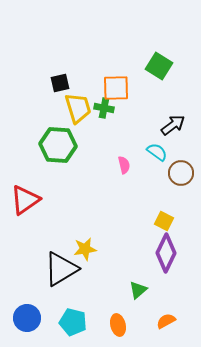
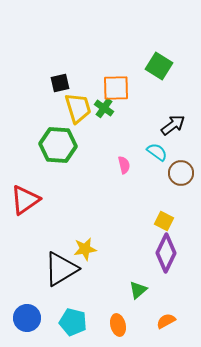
green cross: rotated 24 degrees clockwise
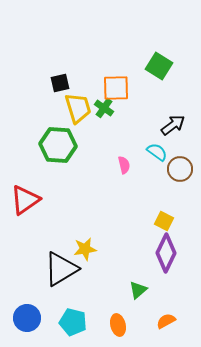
brown circle: moved 1 px left, 4 px up
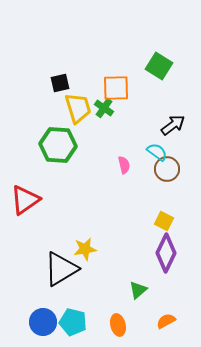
brown circle: moved 13 px left
blue circle: moved 16 px right, 4 px down
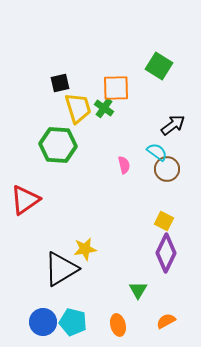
green triangle: rotated 18 degrees counterclockwise
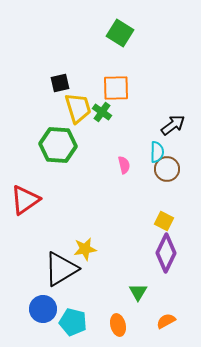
green square: moved 39 px left, 33 px up
green cross: moved 2 px left, 4 px down
cyan semicircle: rotated 55 degrees clockwise
green triangle: moved 2 px down
blue circle: moved 13 px up
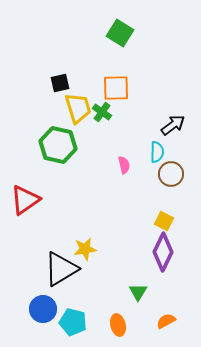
green hexagon: rotated 9 degrees clockwise
brown circle: moved 4 px right, 5 px down
purple diamond: moved 3 px left, 1 px up
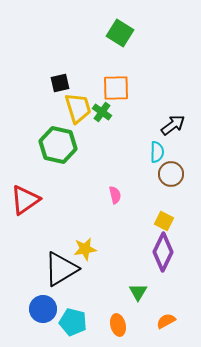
pink semicircle: moved 9 px left, 30 px down
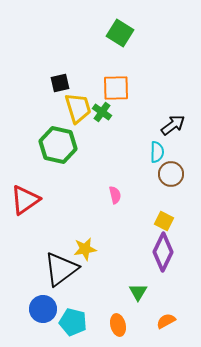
black triangle: rotated 6 degrees counterclockwise
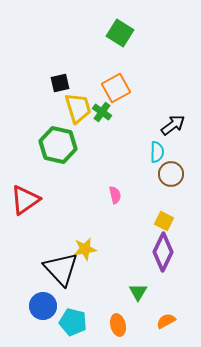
orange square: rotated 28 degrees counterclockwise
black triangle: rotated 36 degrees counterclockwise
blue circle: moved 3 px up
